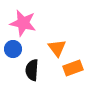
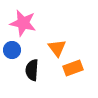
blue circle: moved 1 px left, 1 px down
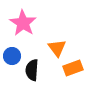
pink star: rotated 20 degrees clockwise
blue circle: moved 6 px down
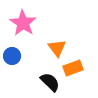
black semicircle: moved 18 px right, 12 px down; rotated 130 degrees clockwise
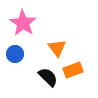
blue circle: moved 3 px right, 2 px up
orange rectangle: moved 2 px down
black semicircle: moved 2 px left, 5 px up
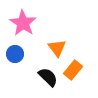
orange rectangle: rotated 30 degrees counterclockwise
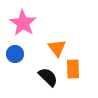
orange rectangle: moved 1 px up; rotated 42 degrees counterclockwise
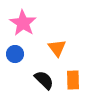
orange rectangle: moved 11 px down
black semicircle: moved 4 px left, 3 px down
